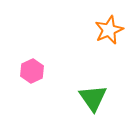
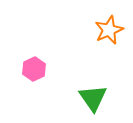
pink hexagon: moved 2 px right, 2 px up
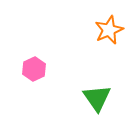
green triangle: moved 4 px right
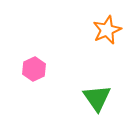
orange star: moved 2 px left
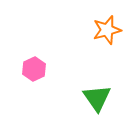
orange star: rotated 8 degrees clockwise
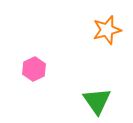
green triangle: moved 3 px down
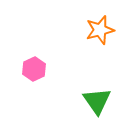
orange star: moved 7 px left
